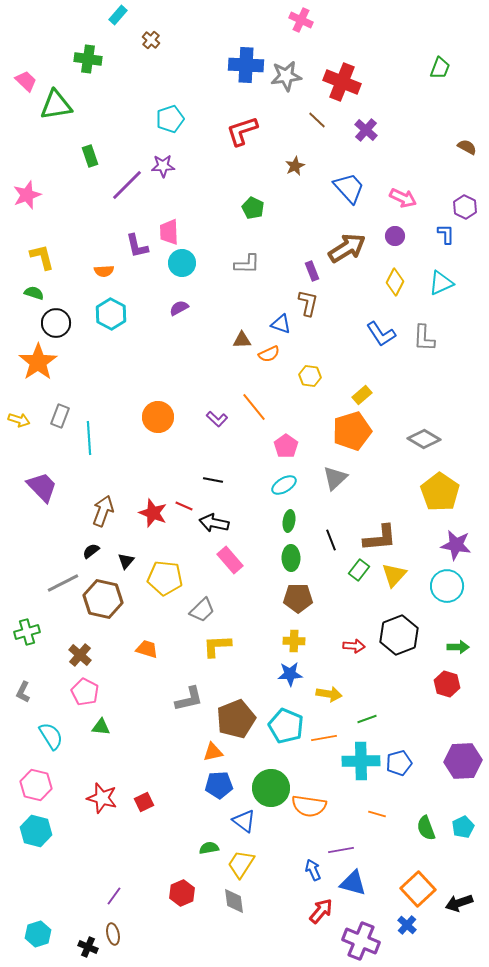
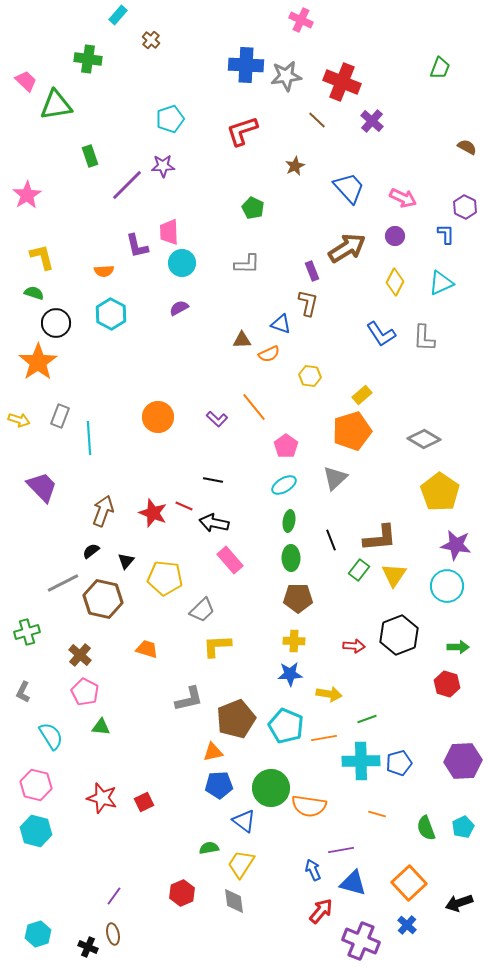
purple cross at (366, 130): moved 6 px right, 9 px up
pink star at (27, 195): rotated 12 degrees counterclockwise
yellow triangle at (394, 575): rotated 8 degrees counterclockwise
orange square at (418, 889): moved 9 px left, 6 px up
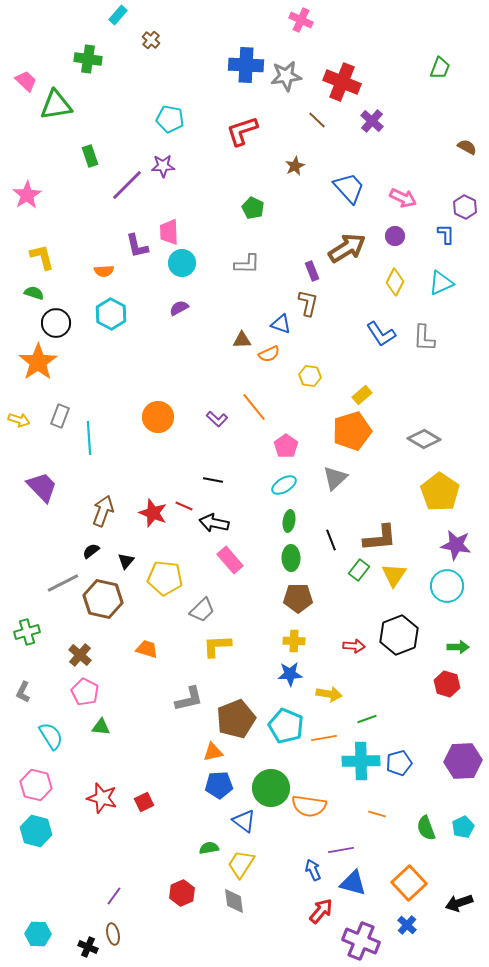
cyan pentagon at (170, 119): rotated 28 degrees clockwise
cyan hexagon at (38, 934): rotated 20 degrees clockwise
